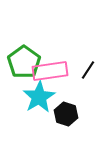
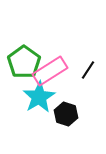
pink rectangle: rotated 24 degrees counterclockwise
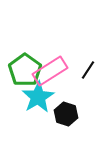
green pentagon: moved 1 px right, 8 px down
cyan star: moved 1 px left
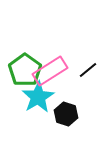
black line: rotated 18 degrees clockwise
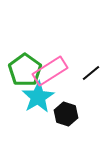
black line: moved 3 px right, 3 px down
